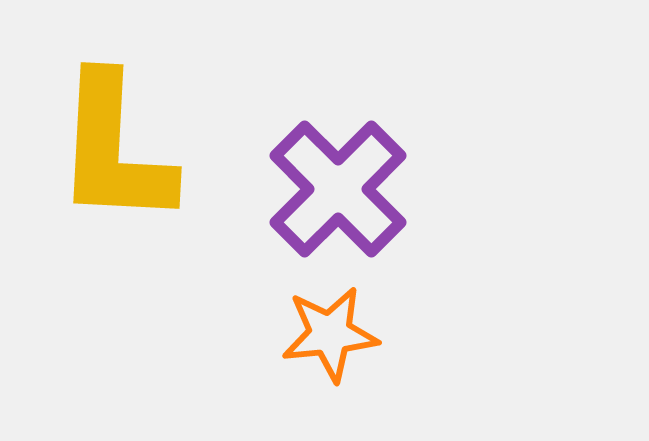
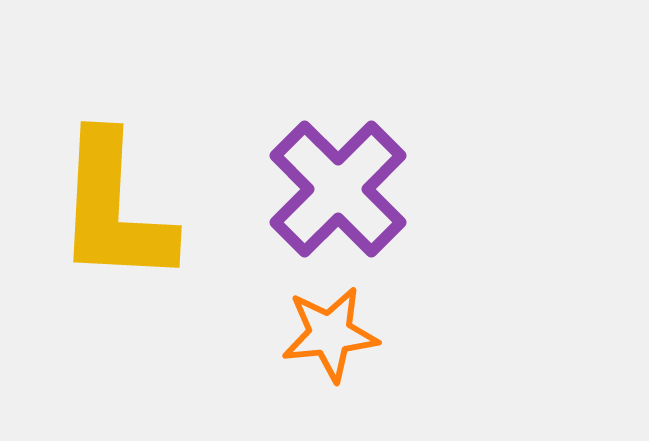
yellow L-shape: moved 59 px down
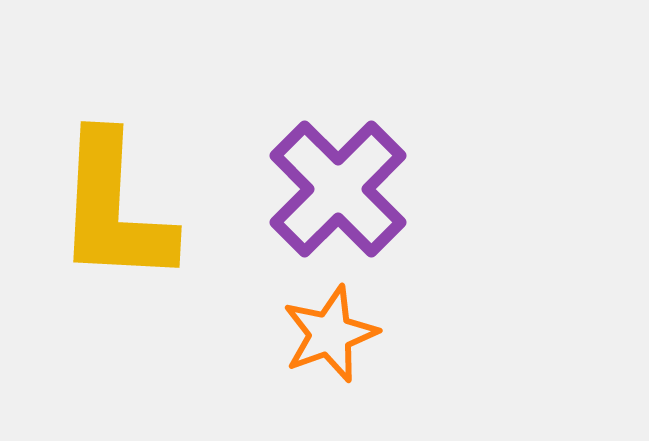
orange star: rotated 14 degrees counterclockwise
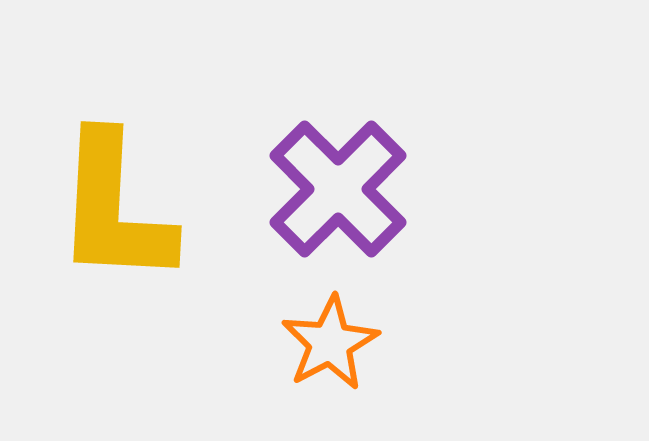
orange star: moved 9 px down; rotated 8 degrees counterclockwise
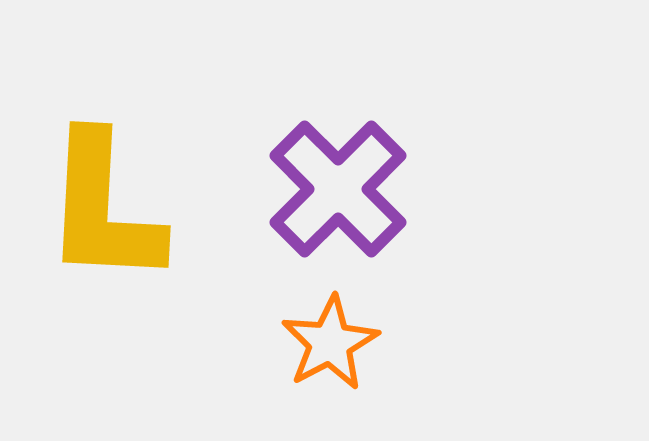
yellow L-shape: moved 11 px left
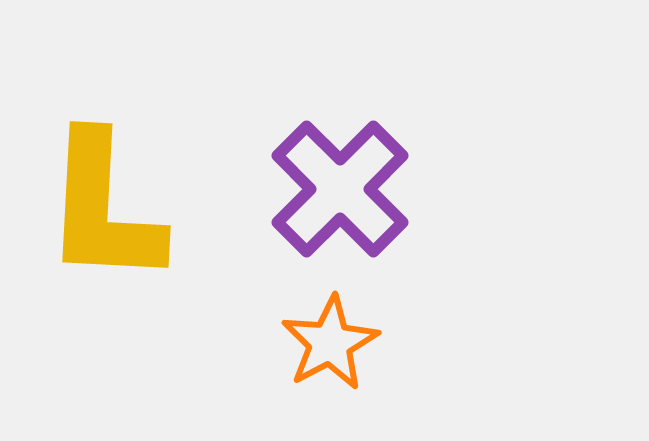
purple cross: moved 2 px right
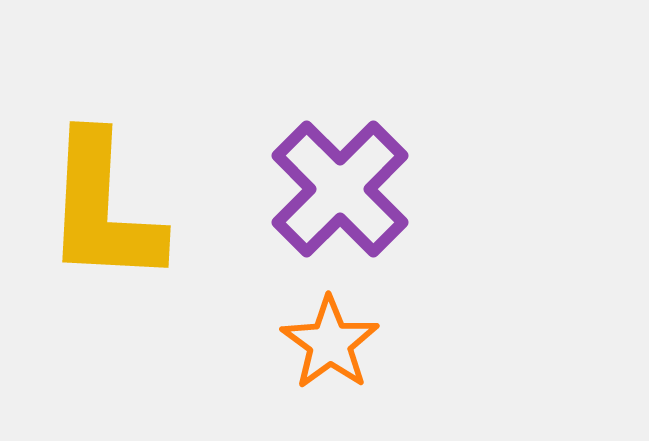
orange star: rotated 8 degrees counterclockwise
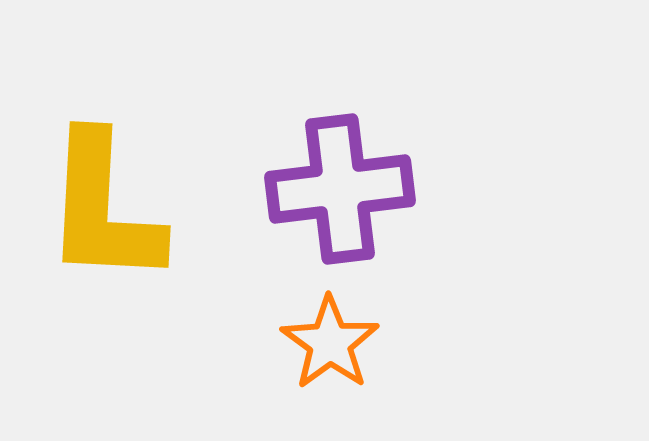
purple cross: rotated 38 degrees clockwise
